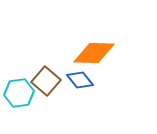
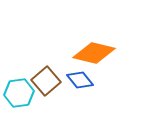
orange diamond: rotated 12 degrees clockwise
brown square: rotated 8 degrees clockwise
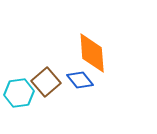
orange diamond: moved 2 px left; rotated 72 degrees clockwise
brown square: moved 1 px down
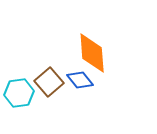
brown square: moved 3 px right
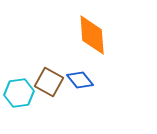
orange diamond: moved 18 px up
brown square: rotated 20 degrees counterclockwise
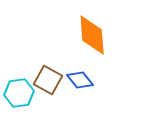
brown square: moved 1 px left, 2 px up
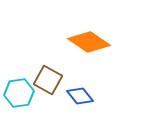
orange diamond: moved 3 px left, 7 px down; rotated 51 degrees counterclockwise
blue diamond: moved 16 px down
